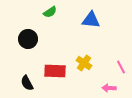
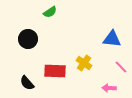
blue triangle: moved 21 px right, 19 px down
pink line: rotated 16 degrees counterclockwise
black semicircle: rotated 14 degrees counterclockwise
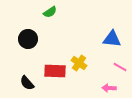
yellow cross: moved 5 px left
pink line: moved 1 px left; rotated 16 degrees counterclockwise
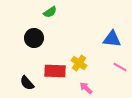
black circle: moved 6 px right, 1 px up
pink arrow: moved 23 px left; rotated 40 degrees clockwise
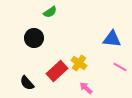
red rectangle: moved 2 px right; rotated 45 degrees counterclockwise
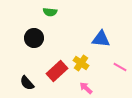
green semicircle: rotated 40 degrees clockwise
blue triangle: moved 11 px left
yellow cross: moved 2 px right
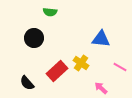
pink arrow: moved 15 px right
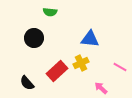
blue triangle: moved 11 px left
yellow cross: rotated 28 degrees clockwise
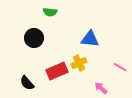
yellow cross: moved 2 px left
red rectangle: rotated 20 degrees clockwise
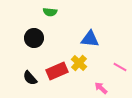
yellow cross: rotated 21 degrees counterclockwise
black semicircle: moved 3 px right, 5 px up
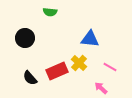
black circle: moved 9 px left
pink line: moved 10 px left
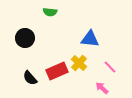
pink line: rotated 16 degrees clockwise
pink arrow: moved 1 px right
